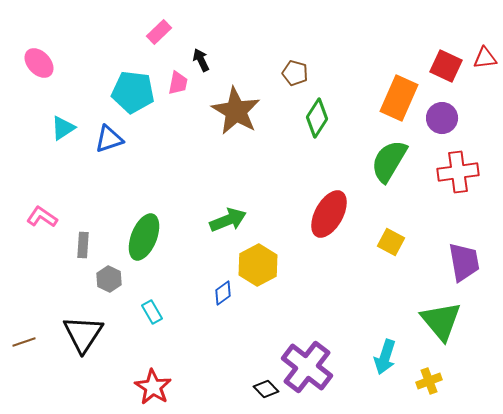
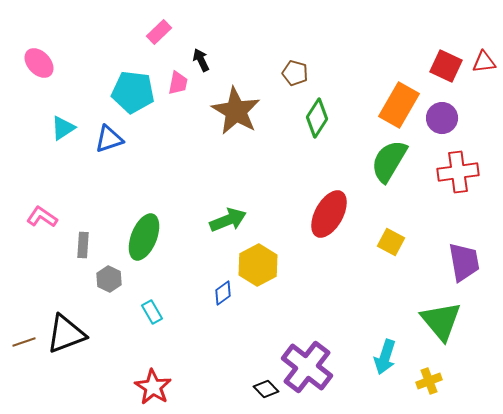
red triangle: moved 1 px left, 4 px down
orange rectangle: moved 7 px down; rotated 6 degrees clockwise
black triangle: moved 17 px left; rotated 36 degrees clockwise
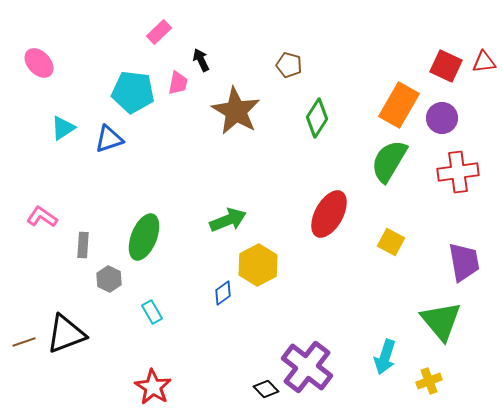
brown pentagon: moved 6 px left, 8 px up
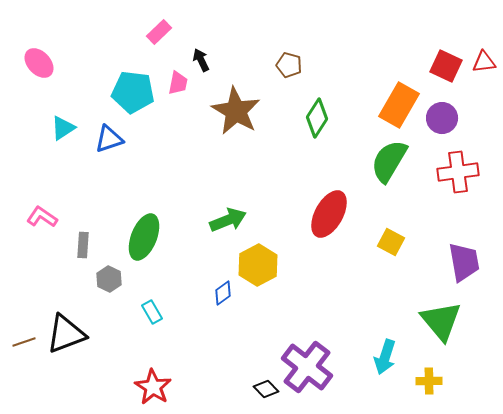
yellow cross: rotated 20 degrees clockwise
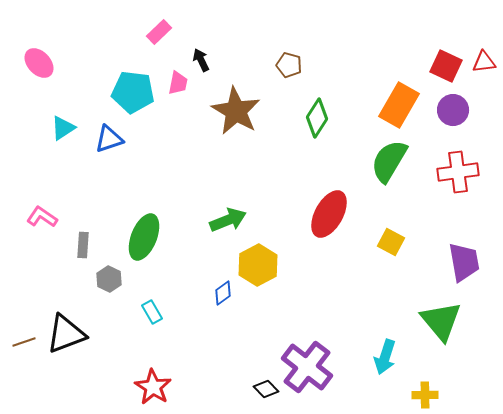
purple circle: moved 11 px right, 8 px up
yellow cross: moved 4 px left, 14 px down
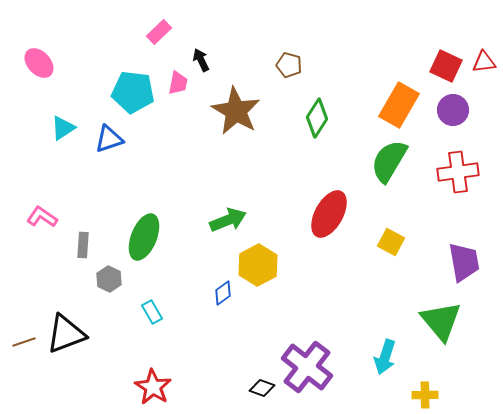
black diamond: moved 4 px left, 1 px up; rotated 25 degrees counterclockwise
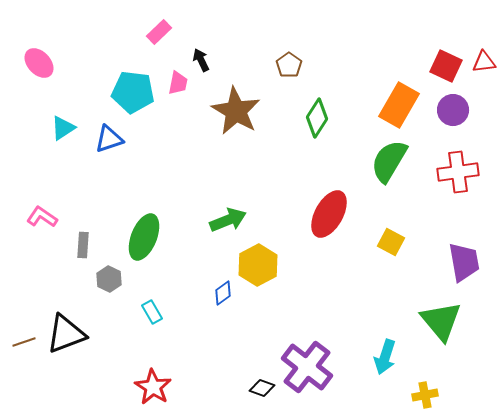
brown pentagon: rotated 20 degrees clockwise
yellow cross: rotated 10 degrees counterclockwise
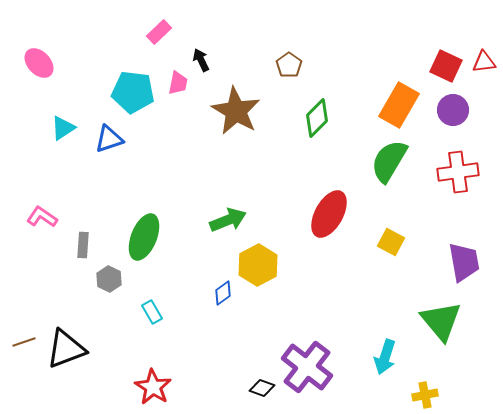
green diamond: rotated 12 degrees clockwise
black triangle: moved 15 px down
